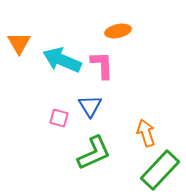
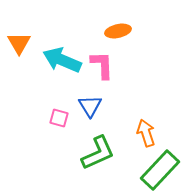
green L-shape: moved 4 px right
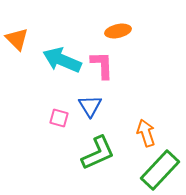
orange triangle: moved 2 px left, 4 px up; rotated 15 degrees counterclockwise
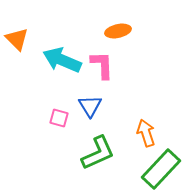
green rectangle: moved 1 px right, 1 px up
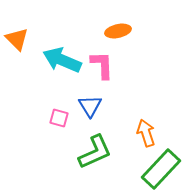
green L-shape: moved 3 px left, 1 px up
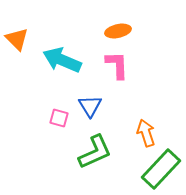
pink L-shape: moved 15 px right
